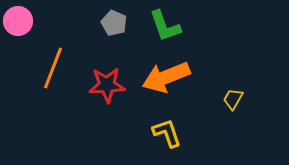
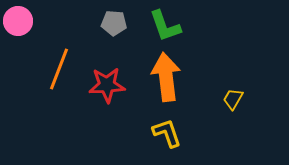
gray pentagon: rotated 20 degrees counterclockwise
orange line: moved 6 px right, 1 px down
orange arrow: rotated 105 degrees clockwise
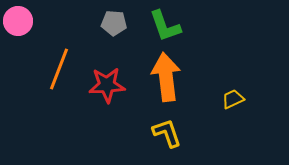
yellow trapezoid: rotated 35 degrees clockwise
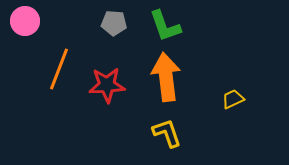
pink circle: moved 7 px right
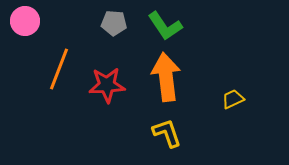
green L-shape: rotated 15 degrees counterclockwise
